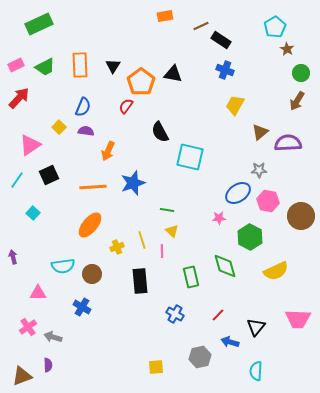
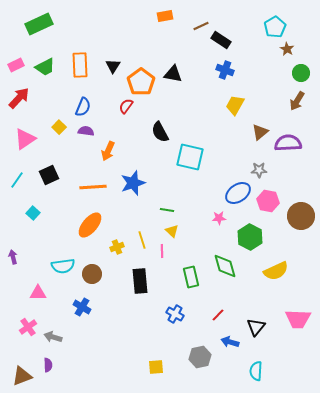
pink triangle at (30, 145): moved 5 px left, 6 px up
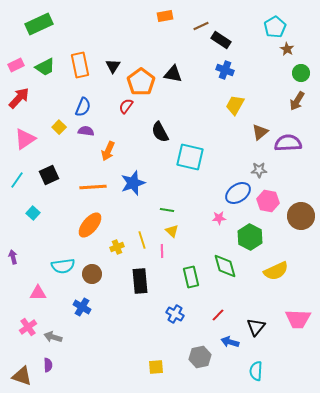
orange rectangle at (80, 65): rotated 10 degrees counterclockwise
brown triangle at (22, 376): rotated 40 degrees clockwise
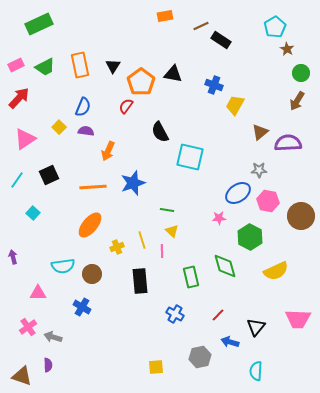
blue cross at (225, 70): moved 11 px left, 15 px down
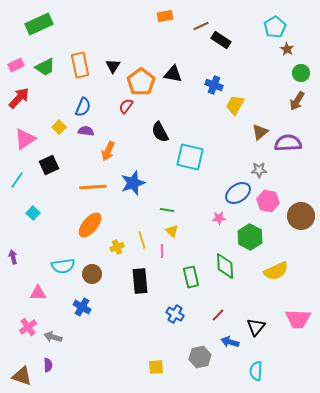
black square at (49, 175): moved 10 px up
green diamond at (225, 266): rotated 12 degrees clockwise
